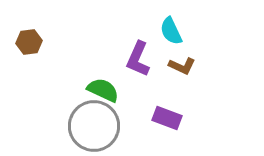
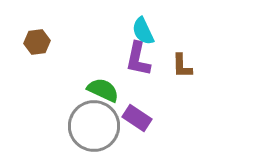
cyan semicircle: moved 28 px left
brown hexagon: moved 8 px right
purple L-shape: rotated 12 degrees counterclockwise
brown L-shape: rotated 64 degrees clockwise
purple rectangle: moved 30 px left; rotated 12 degrees clockwise
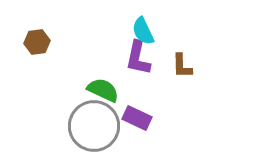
purple L-shape: moved 1 px up
purple rectangle: rotated 8 degrees counterclockwise
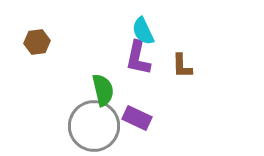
green semicircle: rotated 52 degrees clockwise
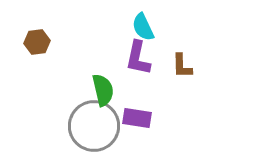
cyan semicircle: moved 4 px up
purple rectangle: rotated 16 degrees counterclockwise
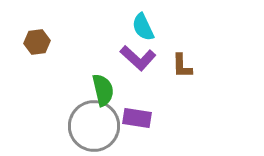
purple L-shape: rotated 60 degrees counterclockwise
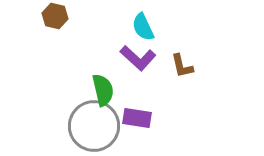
brown hexagon: moved 18 px right, 26 px up; rotated 20 degrees clockwise
brown L-shape: rotated 12 degrees counterclockwise
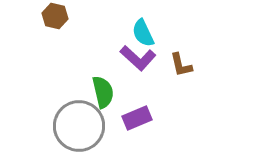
cyan semicircle: moved 6 px down
brown L-shape: moved 1 px left, 1 px up
green semicircle: moved 2 px down
purple rectangle: rotated 32 degrees counterclockwise
gray circle: moved 15 px left
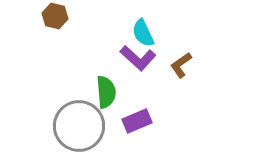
brown L-shape: rotated 68 degrees clockwise
green semicircle: moved 3 px right; rotated 8 degrees clockwise
purple rectangle: moved 3 px down
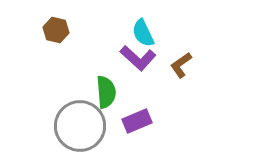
brown hexagon: moved 1 px right, 14 px down
gray circle: moved 1 px right
